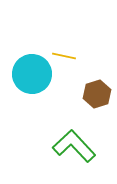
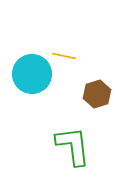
green L-shape: moved 1 px left; rotated 36 degrees clockwise
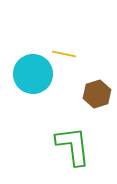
yellow line: moved 2 px up
cyan circle: moved 1 px right
